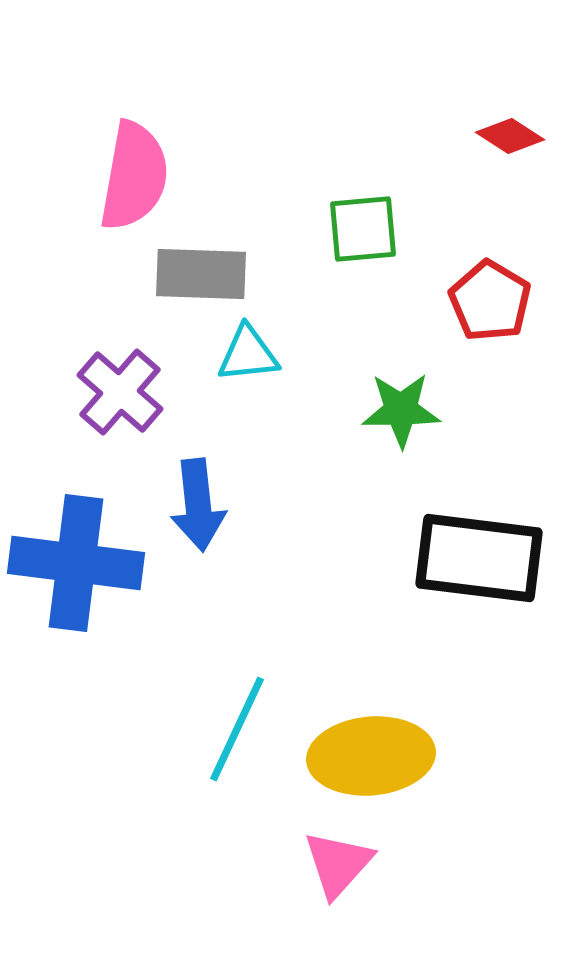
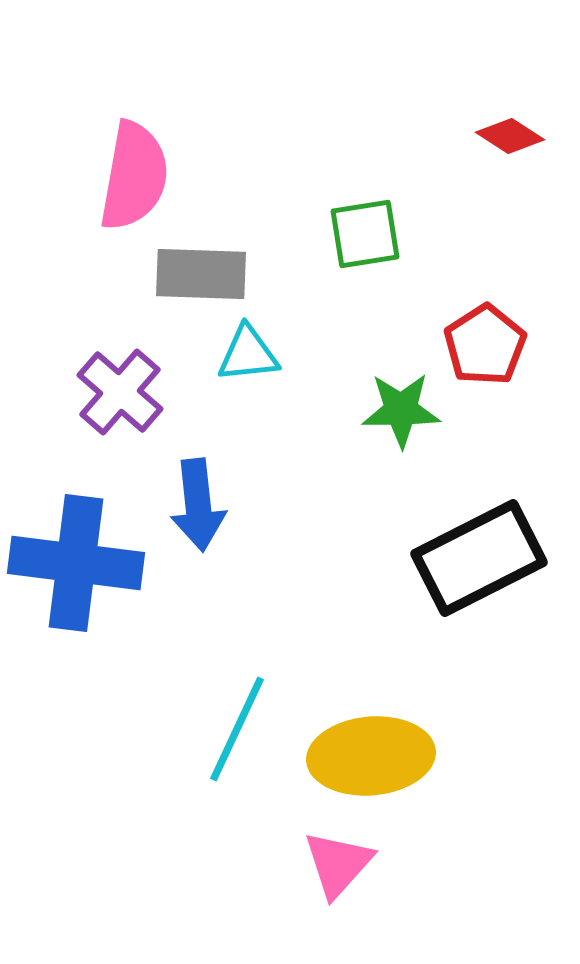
green square: moved 2 px right, 5 px down; rotated 4 degrees counterclockwise
red pentagon: moved 5 px left, 44 px down; rotated 8 degrees clockwise
black rectangle: rotated 34 degrees counterclockwise
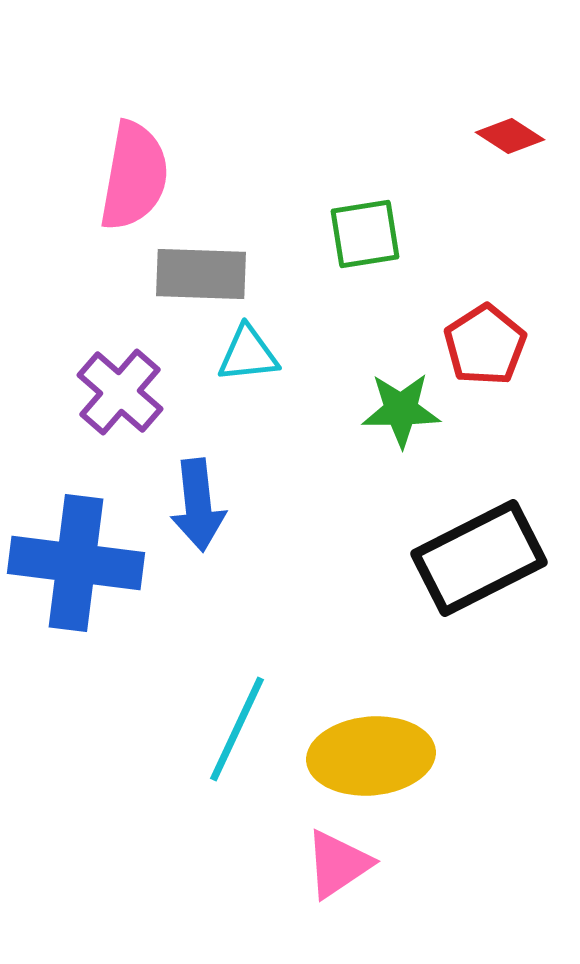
pink triangle: rotated 14 degrees clockwise
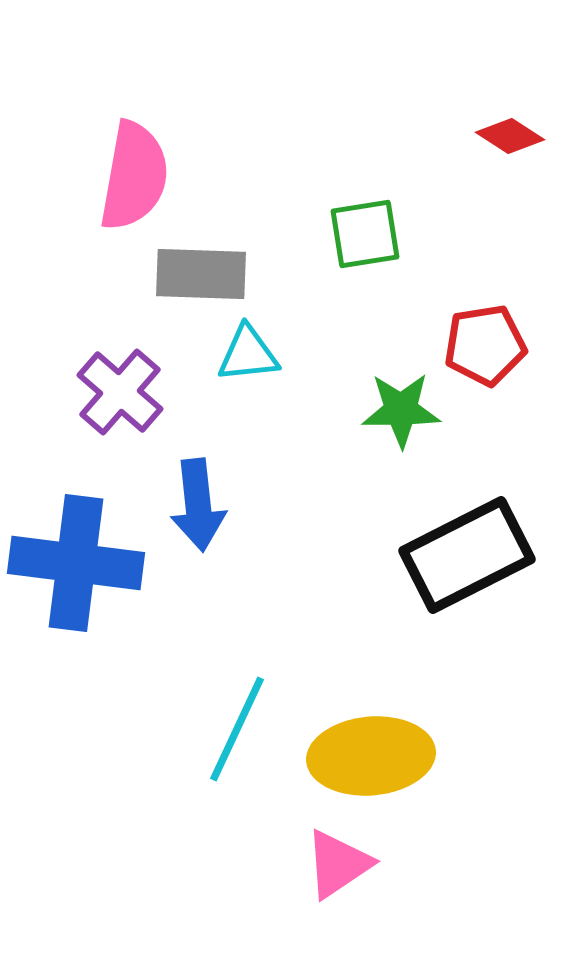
red pentagon: rotated 24 degrees clockwise
black rectangle: moved 12 px left, 3 px up
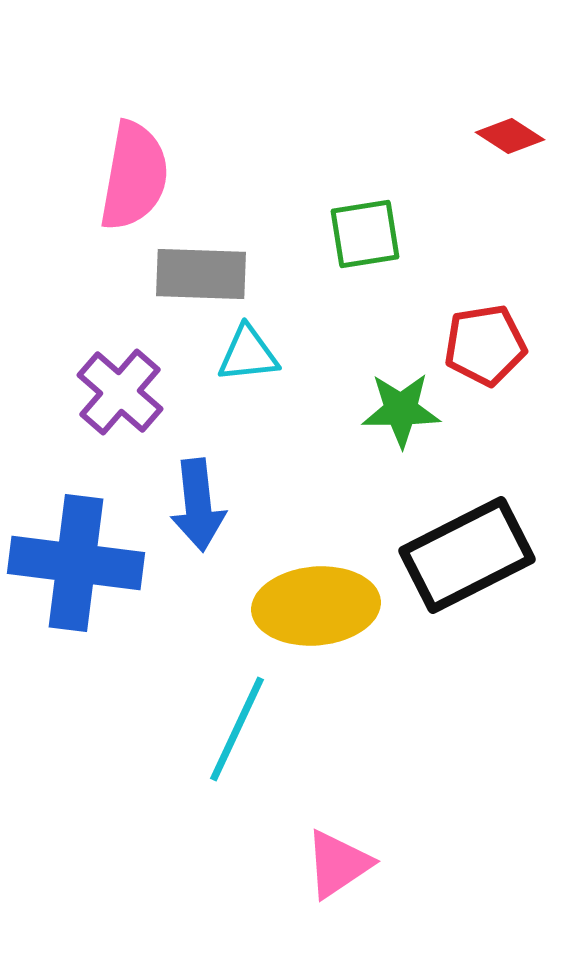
yellow ellipse: moved 55 px left, 150 px up
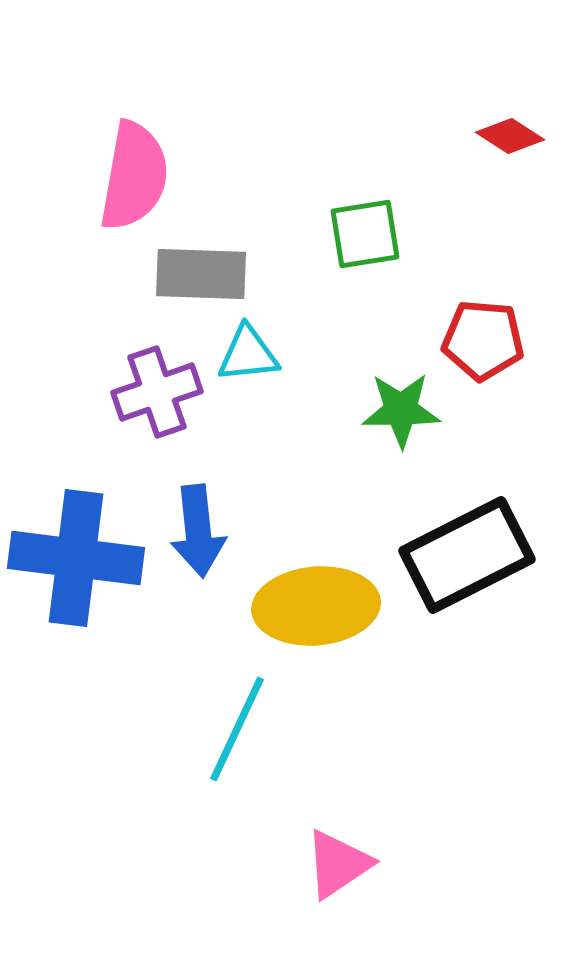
red pentagon: moved 2 px left, 5 px up; rotated 14 degrees clockwise
purple cross: moved 37 px right; rotated 30 degrees clockwise
blue arrow: moved 26 px down
blue cross: moved 5 px up
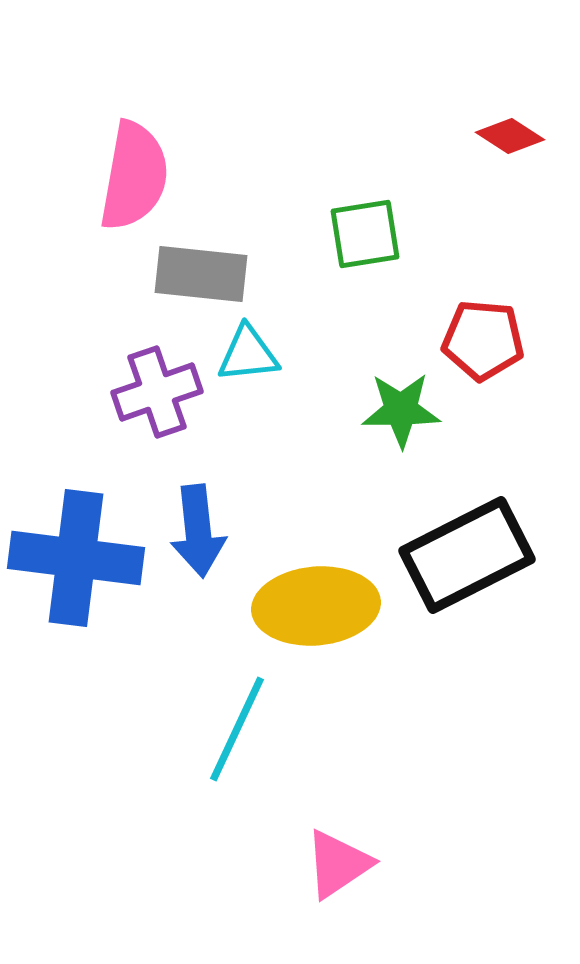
gray rectangle: rotated 4 degrees clockwise
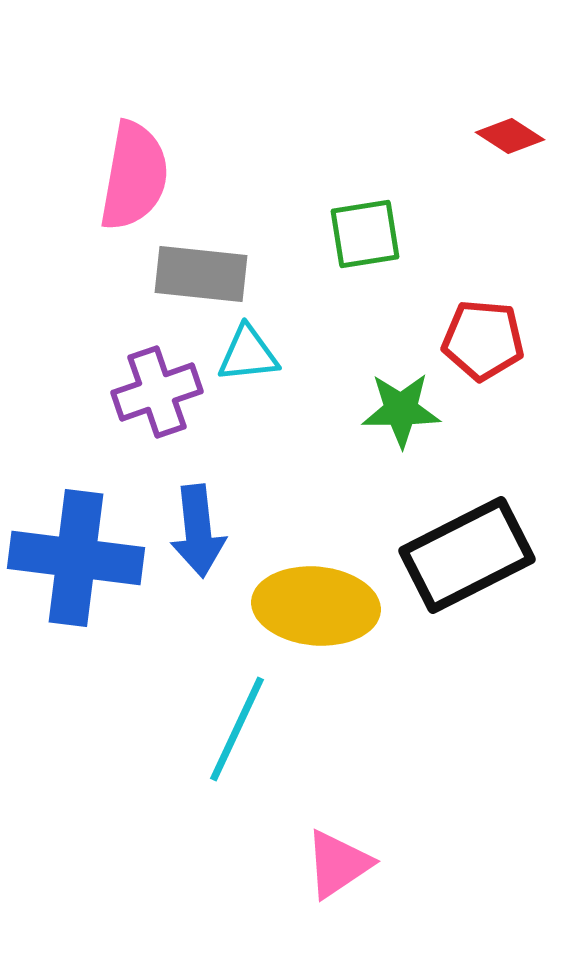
yellow ellipse: rotated 10 degrees clockwise
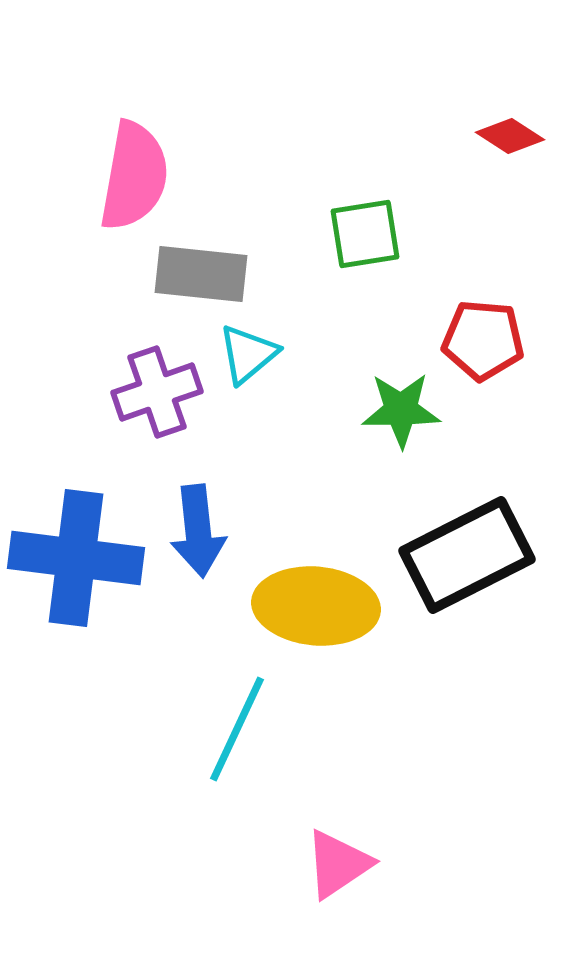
cyan triangle: rotated 34 degrees counterclockwise
